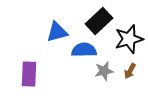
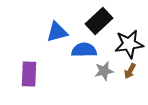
black star: moved 5 px down; rotated 8 degrees clockwise
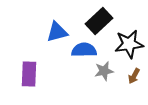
brown arrow: moved 4 px right, 5 px down
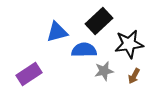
purple rectangle: rotated 55 degrees clockwise
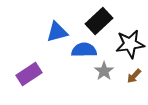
black star: moved 1 px right
gray star: rotated 24 degrees counterclockwise
brown arrow: rotated 14 degrees clockwise
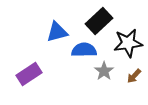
black star: moved 2 px left, 1 px up
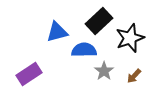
black star: moved 2 px right, 5 px up; rotated 12 degrees counterclockwise
